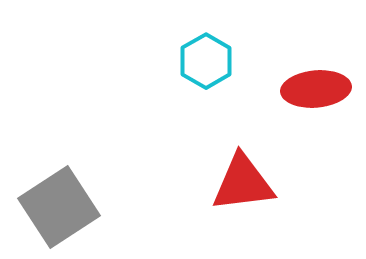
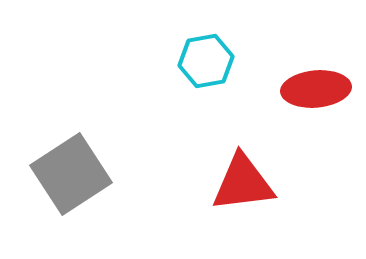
cyan hexagon: rotated 20 degrees clockwise
gray square: moved 12 px right, 33 px up
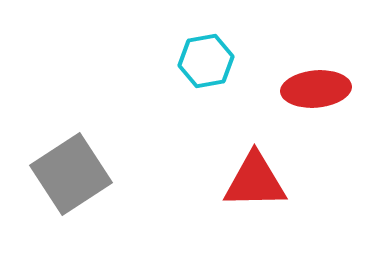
red triangle: moved 12 px right, 2 px up; rotated 6 degrees clockwise
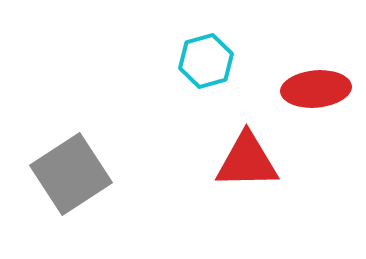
cyan hexagon: rotated 6 degrees counterclockwise
red triangle: moved 8 px left, 20 px up
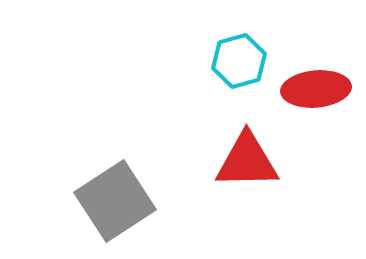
cyan hexagon: moved 33 px right
gray square: moved 44 px right, 27 px down
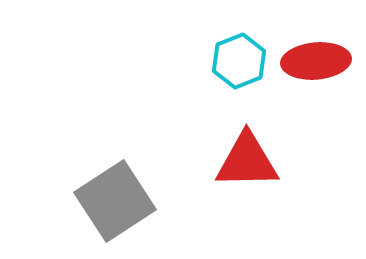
cyan hexagon: rotated 6 degrees counterclockwise
red ellipse: moved 28 px up
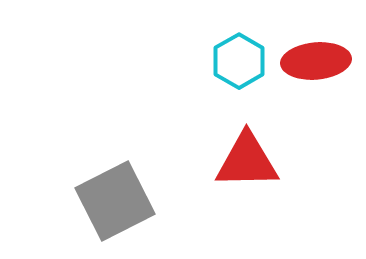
cyan hexagon: rotated 8 degrees counterclockwise
gray square: rotated 6 degrees clockwise
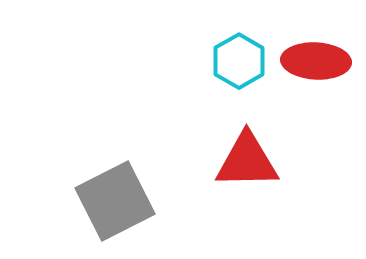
red ellipse: rotated 8 degrees clockwise
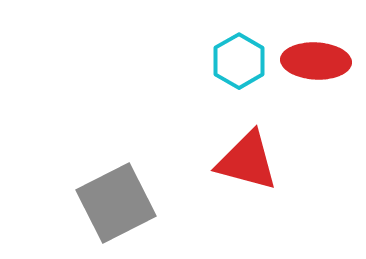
red triangle: rotated 16 degrees clockwise
gray square: moved 1 px right, 2 px down
